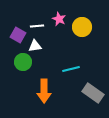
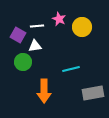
gray rectangle: rotated 45 degrees counterclockwise
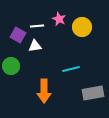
green circle: moved 12 px left, 4 px down
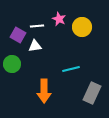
green circle: moved 1 px right, 2 px up
gray rectangle: moved 1 px left; rotated 55 degrees counterclockwise
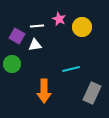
purple square: moved 1 px left, 1 px down
white triangle: moved 1 px up
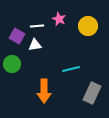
yellow circle: moved 6 px right, 1 px up
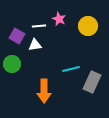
white line: moved 2 px right
gray rectangle: moved 11 px up
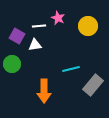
pink star: moved 1 px left, 1 px up
gray rectangle: moved 1 px right, 3 px down; rotated 15 degrees clockwise
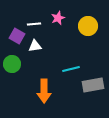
pink star: rotated 24 degrees clockwise
white line: moved 5 px left, 2 px up
white triangle: moved 1 px down
gray rectangle: rotated 40 degrees clockwise
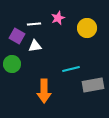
yellow circle: moved 1 px left, 2 px down
